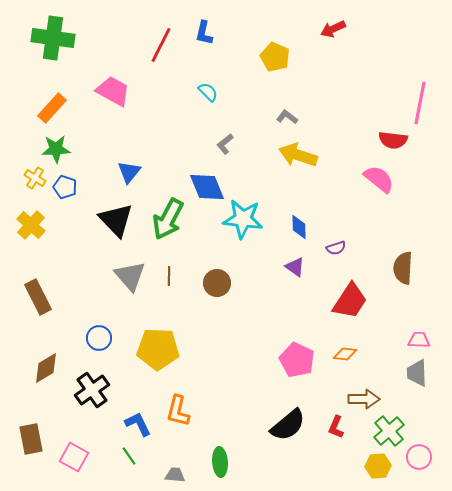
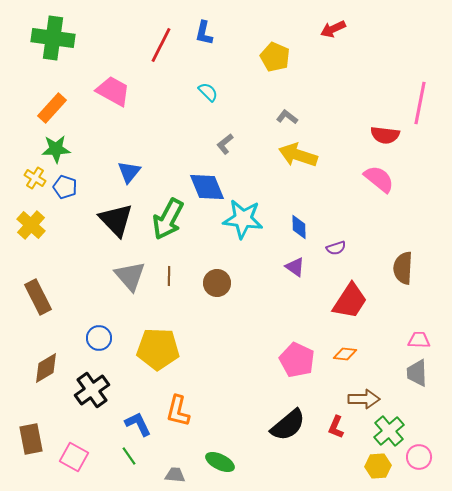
red semicircle at (393, 140): moved 8 px left, 5 px up
green ellipse at (220, 462): rotated 60 degrees counterclockwise
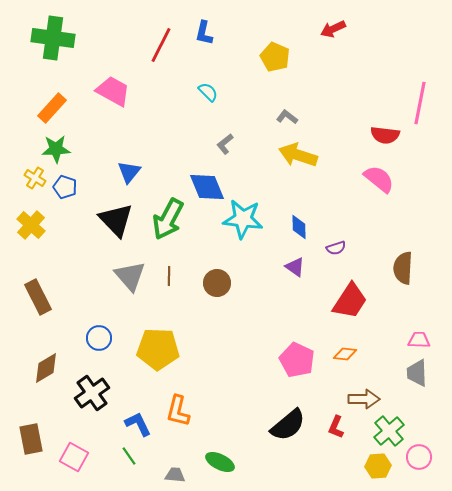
black cross at (92, 390): moved 3 px down
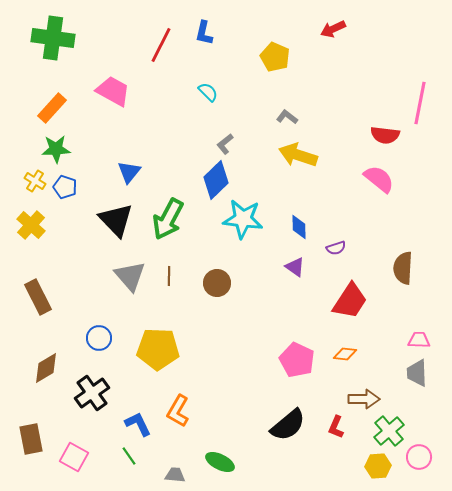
yellow cross at (35, 178): moved 3 px down
blue diamond at (207, 187): moved 9 px right, 7 px up; rotated 69 degrees clockwise
orange L-shape at (178, 411): rotated 16 degrees clockwise
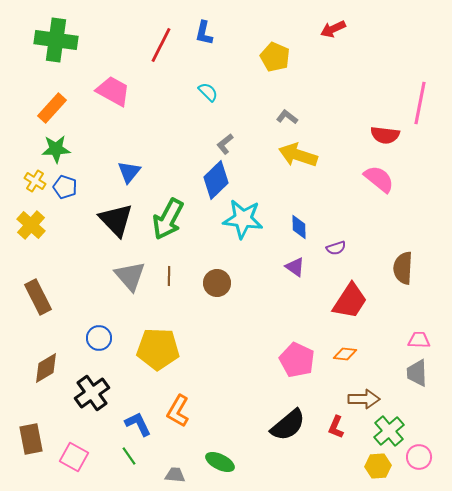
green cross at (53, 38): moved 3 px right, 2 px down
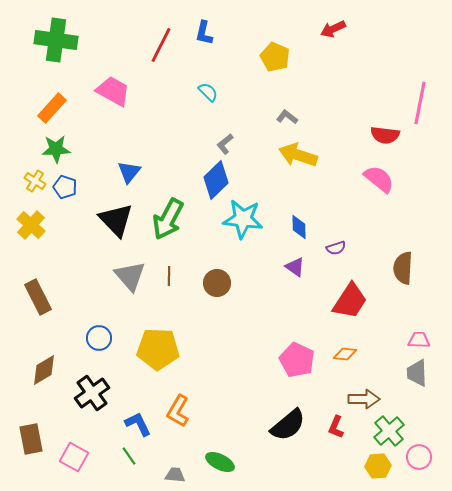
brown diamond at (46, 368): moved 2 px left, 2 px down
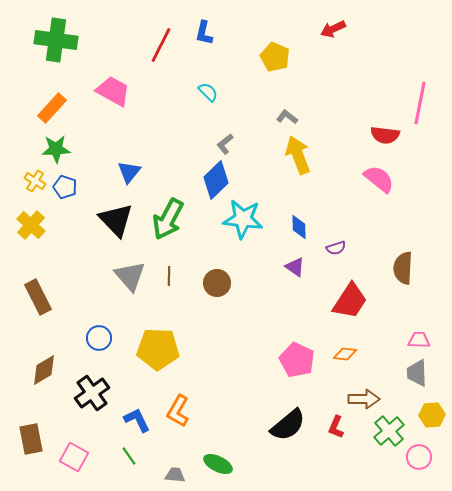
yellow arrow at (298, 155): rotated 51 degrees clockwise
blue L-shape at (138, 424): moved 1 px left, 4 px up
green ellipse at (220, 462): moved 2 px left, 2 px down
yellow hexagon at (378, 466): moved 54 px right, 51 px up
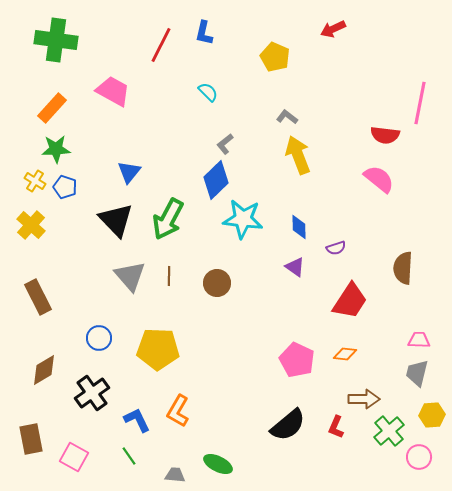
gray trapezoid at (417, 373): rotated 16 degrees clockwise
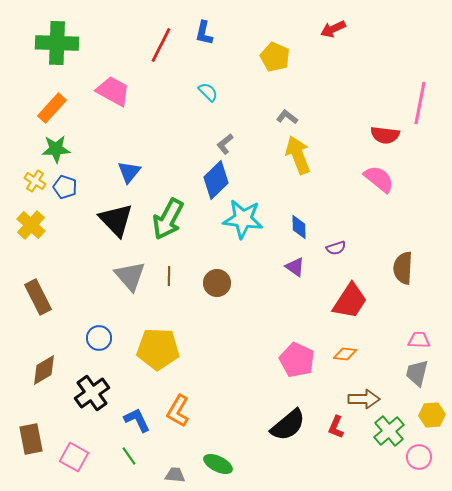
green cross at (56, 40): moved 1 px right, 3 px down; rotated 6 degrees counterclockwise
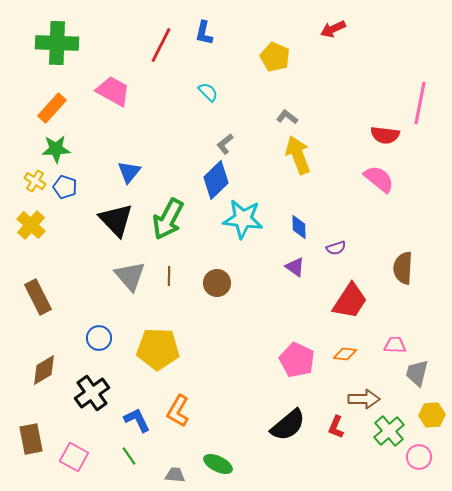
pink trapezoid at (419, 340): moved 24 px left, 5 px down
